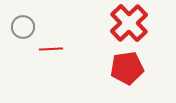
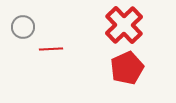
red cross: moved 5 px left, 2 px down
red pentagon: rotated 16 degrees counterclockwise
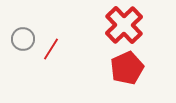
gray circle: moved 12 px down
red line: rotated 55 degrees counterclockwise
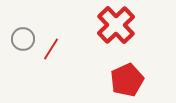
red cross: moved 8 px left
red pentagon: moved 12 px down
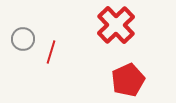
red line: moved 3 px down; rotated 15 degrees counterclockwise
red pentagon: moved 1 px right
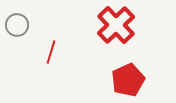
gray circle: moved 6 px left, 14 px up
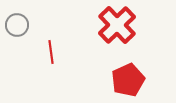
red cross: moved 1 px right
red line: rotated 25 degrees counterclockwise
